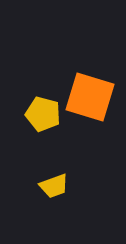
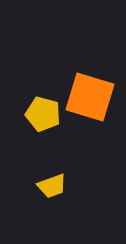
yellow trapezoid: moved 2 px left
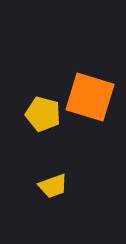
yellow trapezoid: moved 1 px right
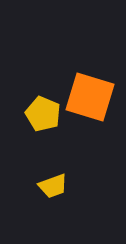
yellow pentagon: rotated 8 degrees clockwise
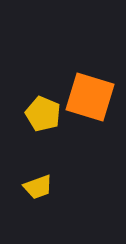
yellow trapezoid: moved 15 px left, 1 px down
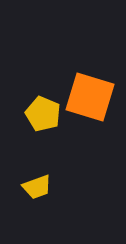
yellow trapezoid: moved 1 px left
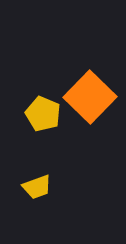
orange square: rotated 27 degrees clockwise
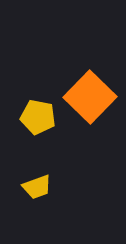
yellow pentagon: moved 5 px left, 3 px down; rotated 12 degrees counterclockwise
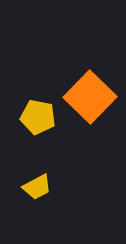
yellow trapezoid: rotated 8 degrees counterclockwise
